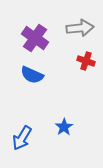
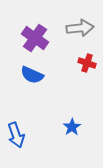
red cross: moved 1 px right, 2 px down
blue star: moved 8 px right
blue arrow: moved 6 px left, 3 px up; rotated 50 degrees counterclockwise
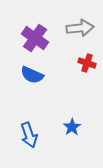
blue arrow: moved 13 px right
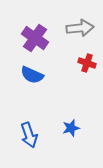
blue star: moved 1 px left, 1 px down; rotated 18 degrees clockwise
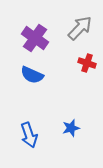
gray arrow: rotated 40 degrees counterclockwise
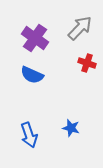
blue star: rotated 30 degrees clockwise
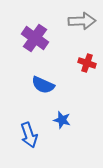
gray arrow: moved 2 px right, 7 px up; rotated 44 degrees clockwise
blue semicircle: moved 11 px right, 10 px down
blue star: moved 9 px left, 8 px up
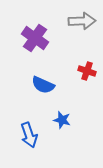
red cross: moved 8 px down
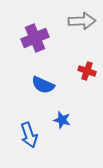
purple cross: rotated 32 degrees clockwise
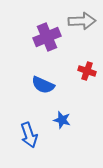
purple cross: moved 12 px right, 1 px up
